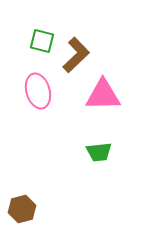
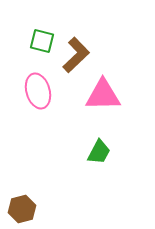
green trapezoid: rotated 56 degrees counterclockwise
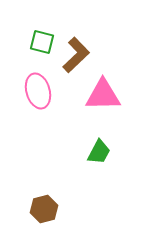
green square: moved 1 px down
brown hexagon: moved 22 px right
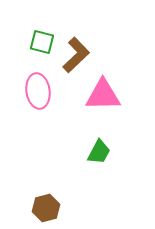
pink ellipse: rotated 8 degrees clockwise
brown hexagon: moved 2 px right, 1 px up
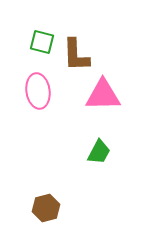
brown L-shape: rotated 132 degrees clockwise
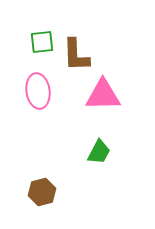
green square: rotated 20 degrees counterclockwise
brown hexagon: moved 4 px left, 16 px up
